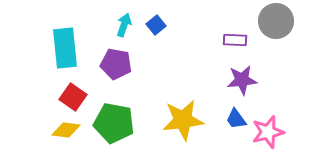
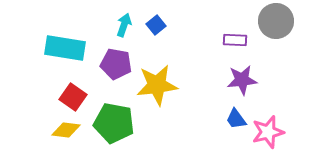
cyan rectangle: rotated 75 degrees counterclockwise
yellow star: moved 26 px left, 35 px up
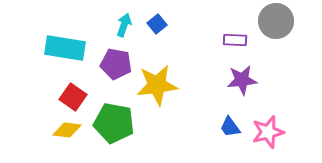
blue square: moved 1 px right, 1 px up
blue trapezoid: moved 6 px left, 8 px down
yellow diamond: moved 1 px right
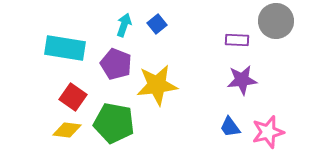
purple rectangle: moved 2 px right
purple pentagon: rotated 12 degrees clockwise
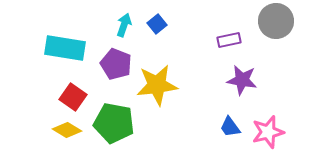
purple rectangle: moved 8 px left; rotated 15 degrees counterclockwise
purple star: rotated 16 degrees clockwise
yellow diamond: rotated 24 degrees clockwise
